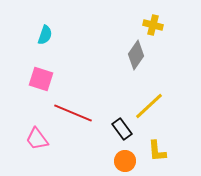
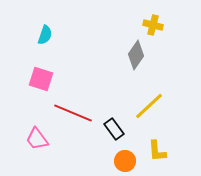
black rectangle: moved 8 px left
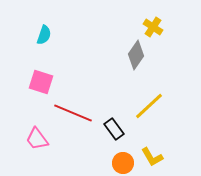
yellow cross: moved 2 px down; rotated 18 degrees clockwise
cyan semicircle: moved 1 px left
pink square: moved 3 px down
yellow L-shape: moved 5 px left, 6 px down; rotated 25 degrees counterclockwise
orange circle: moved 2 px left, 2 px down
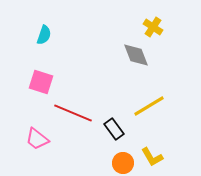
gray diamond: rotated 56 degrees counterclockwise
yellow line: rotated 12 degrees clockwise
pink trapezoid: rotated 15 degrees counterclockwise
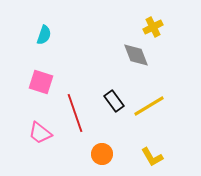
yellow cross: rotated 30 degrees clockwise
red line: moved 2 px right; rotated 48 degrees clockwise
black rectangle: moved 28 px up
pink trapezoid: moved 3 px right, 6 px up
orange circle: moved 21 px left, 9 px up
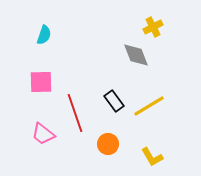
pink square: rotated 20 degrees counterclockwise
pink trapezoid: moved 3 px right, 1 px down
orange circle: moved 6 px right, 10 px up
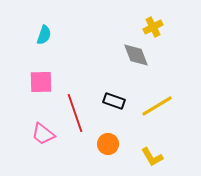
black rectangle: rotated 35 degrees counterclockwise
yellow line: moved 8 px right
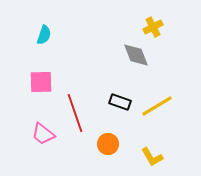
black rectangle: moved 6 px right, 1 px down
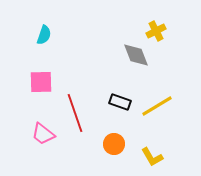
yellow cross: moved 3 px right, 4 px down
orange circle: moved 6 px right
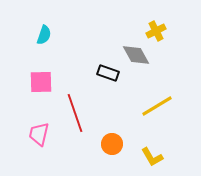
gray diamond: rotated 8 degrees counterclockwise
black rectangle: moved 12 px left, 29 px up
pink trapezoid: moved 4 px left; rotated 65 degrees clockwise
orange circle: moved 2 px left
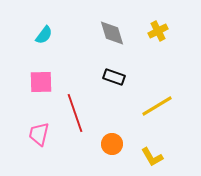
yellow cross: moved 2 px right
cyan semicircle: rotated 18 degrees clockwise
gray diamond: moved 24 px left, 22 px up; rotated 12 degrees clockwise
black rectangle: moved 6 px right, 4 px down
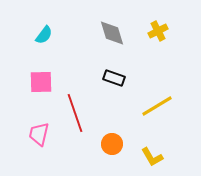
black rectangle: moved 1 px down
